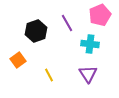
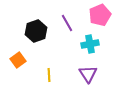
cyan cross: rotated 18 degrees counterclockwise
yellow line: rotated 24 degrees clockwise
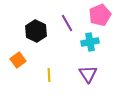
black hexagon: rotated 15 degrees counterclockwise
cyan cross: moved 2 px up
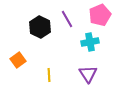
purple line: moved 4 px up
black hexagon: moved 4 px right, 4 px up
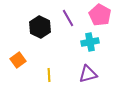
pink pentagon: rotated 20 degrees counterclockwise
purple line: moved 1 px right, 1 px up
purple triangle: rotated 48 degrees clockwise
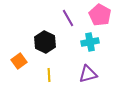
black hexagon: moved 5 px right, 15 px down
orange square: moved 1 px right, 1 px down
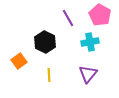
purple triangle: rotated 36 degrees counterclockwise
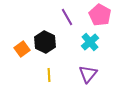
purple line: moved 1 px left, 1 px up
cyan cross: rotated 30 degrees counterclockwise
orange square: moved 3 px right, 12 px up
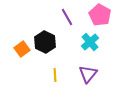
yellow line: moved 6 px right
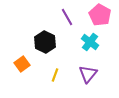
cyan cross: rotated 12 degrees counterclockwise
orange square: moved 15 px down
yellow line: rotated 24 degrees clockwise
